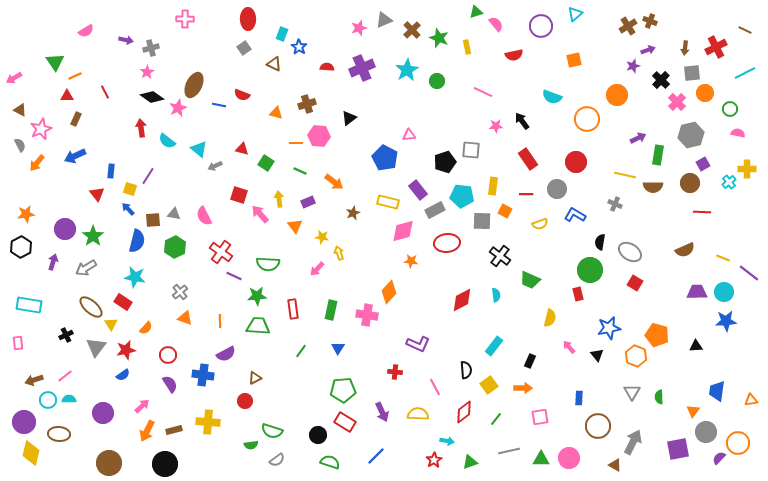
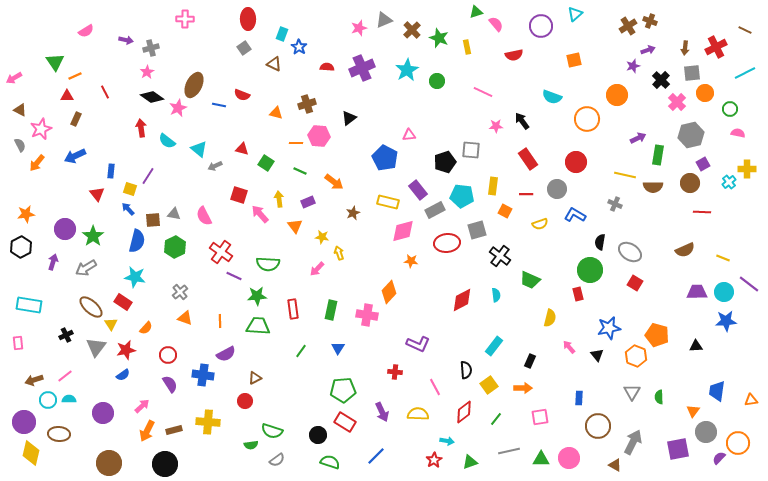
gray square at (482, 221): moved 5 px left, 9 px down; rotated 18 degrees counterclockwise
purple line at (749, 273): moved 11 px down
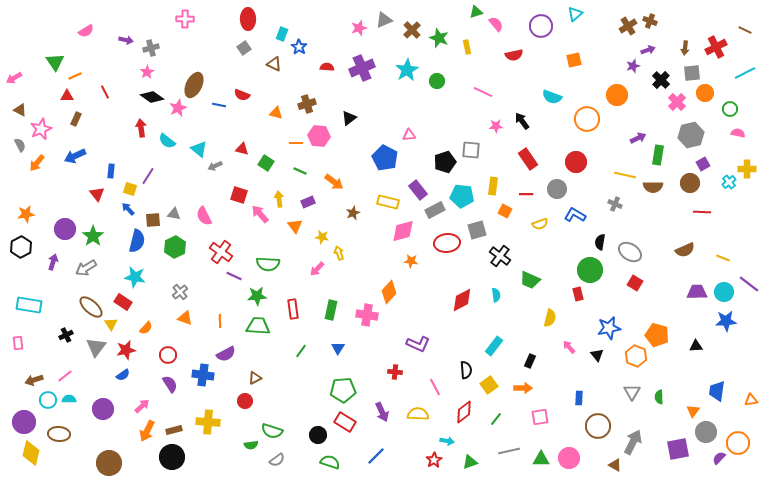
purple circle at (103, 413): moved 4 px up
black circle at (165, 464): moved 7 px right, 7 px up
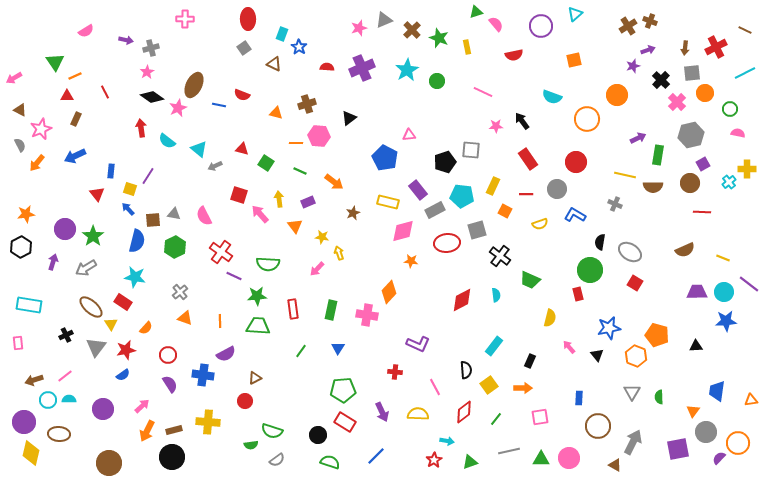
yellow rectangle at (493, 186): rotated 18 degrees clockwise
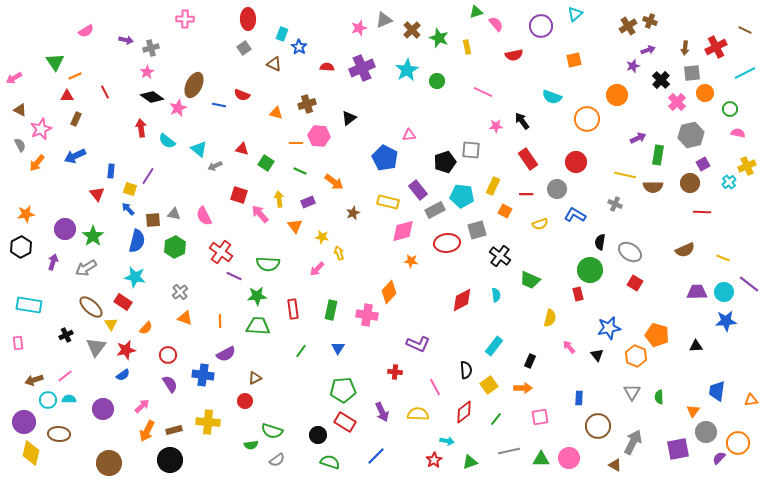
yellow cross at (747, 169): moved 3 px up; rotated 24 degrees counterclockwise
black circle at (172, 457): moved 2 px left, 3 px down
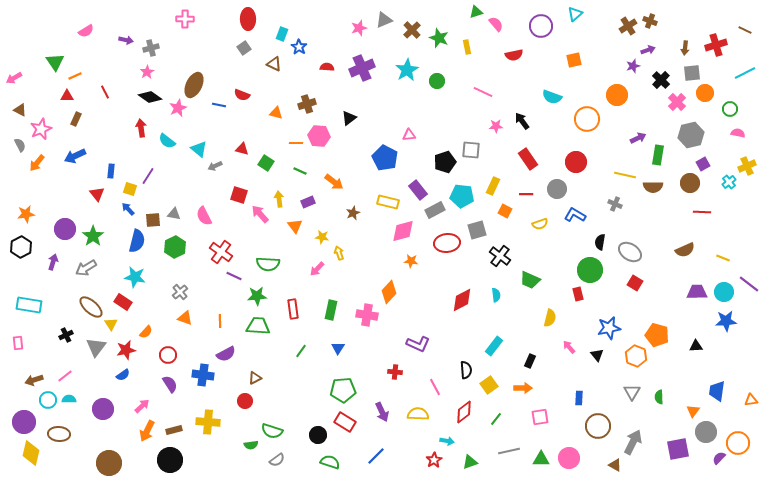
red cross at (716, 47): moved 2 px up; rotated 10 degrees clockwise
black diamond at (152, 97): moved 2 px left
orange semicircle at (146, 328): moved 4 px down
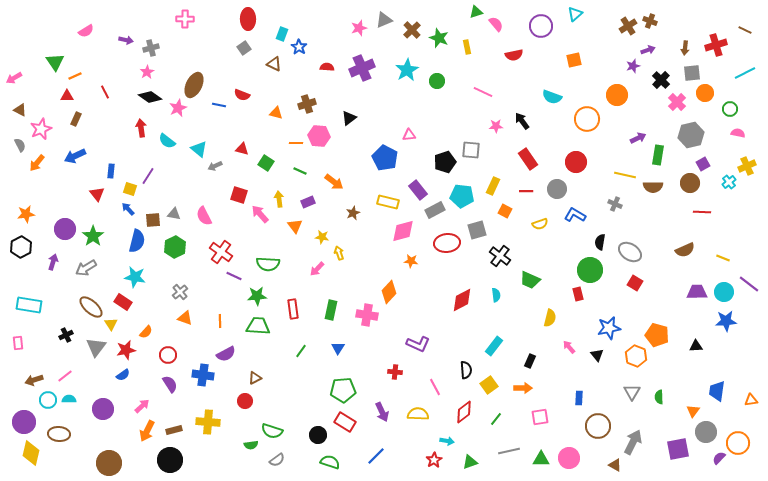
red line at (526, 194): moved 3 px up
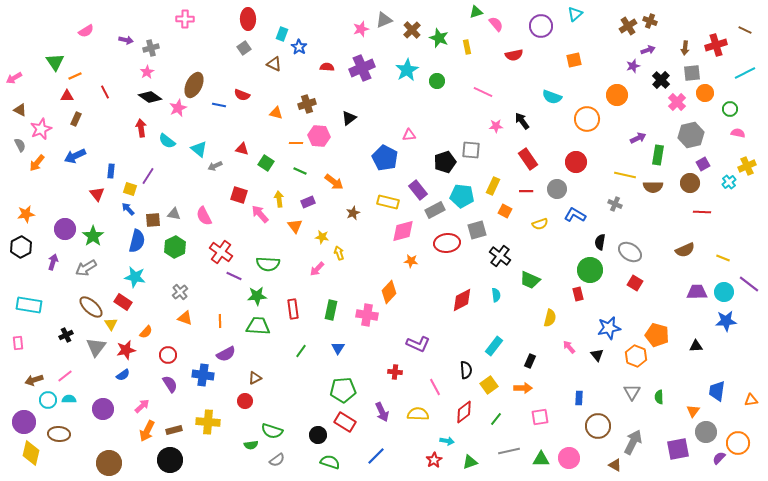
pink star at (359, 28): moved 2 px right, 1 px down
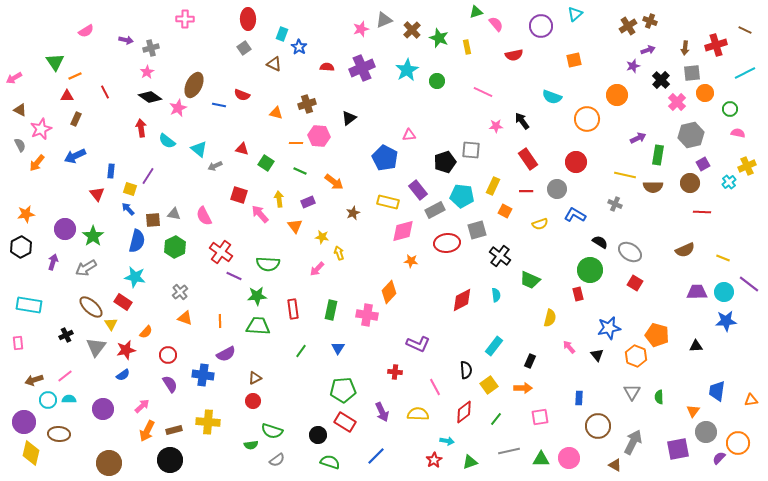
black semicircle at (600, 242): rotated 112 degrees clockwise
red circle at (245, 401): moved 8 px right
